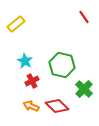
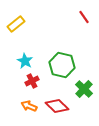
orange arrow: moved 2 px left
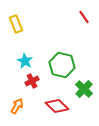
yellow rectangle: rotated 72 degrees counterclockwise
orange arrow: moved 12 px left; rotated 98 degrees clockwise
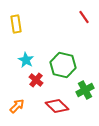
yellow rectangle: rotated 12 degrees clockwise
cyan star: moved 1 px right, 1 px up
green hexagon: moved 1 px right
red cross: moved 4 px right, 1 px up; rotated 24 degrees counterclockwise
green cross: moved 1 px right, 1 px down; rotated 18 degrees clockwise
orange arrow: rotated 14 degrees clockwise
